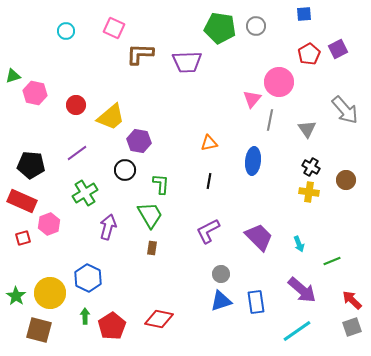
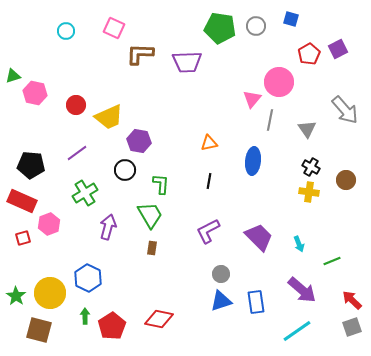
blue square at (304, 14): moved 13 px left, 5 px down; rotated 21 degrees clockwise
yellow trapezoid at (111, 117): moved 2 px left; rotated 16 degrees clockwise
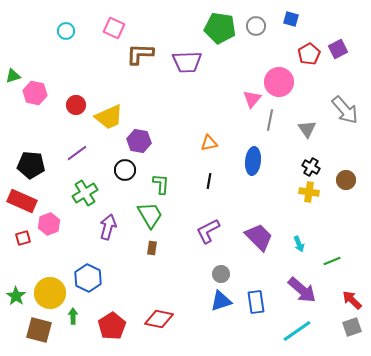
green arrow at (85, 316): moved 12 px left
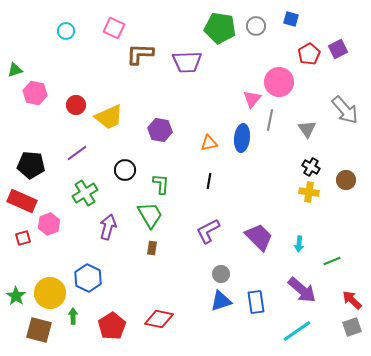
green triangle at (13, 76): moved 2 px right, 6 px up
purple hexagon at (139, 141): moved 21 px right, 11 px up
blue ellipse at (253, 161): moved 11 px left, 23 px up
cyan arrow at (299, 244): rotated 28 degrees clockwise
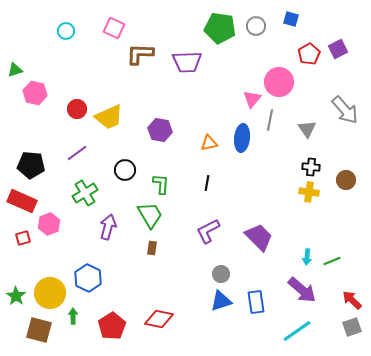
red circle at (76, 105): moved 1 px right, 4 px down
black cross at (311, 167): rotated 24 degrees counterclockwise
black line at (209, 181): moved 2 px left, 2 px down
cyan arrow at (299, 244): moved 8 px right, 13 px down
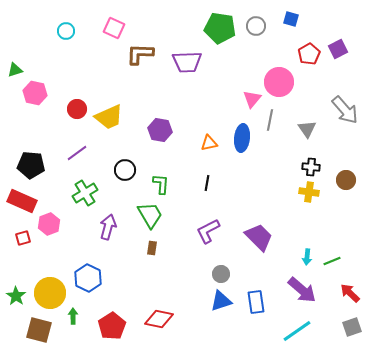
red arrow at (352, 300): moved 2 px left, 7 px up
